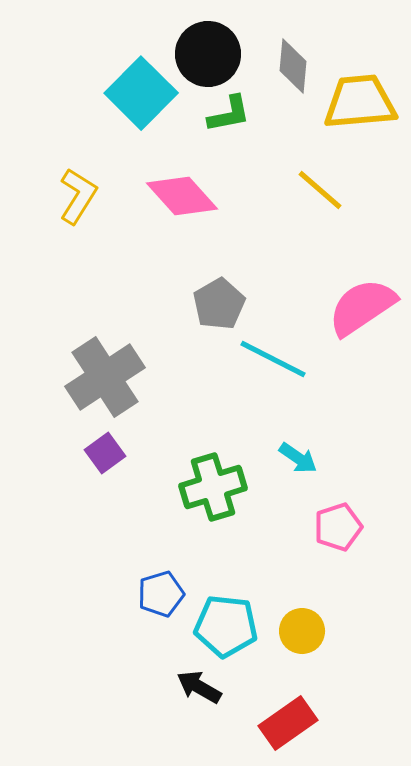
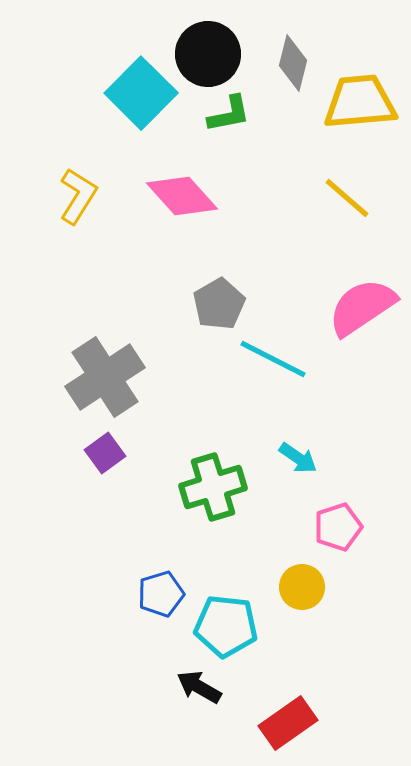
gray diamond: moved 3 px up; rotated 8 degrees clockwise
yellow line: moved 27 px right, 8 px down
yellow circle: moved 44 px up
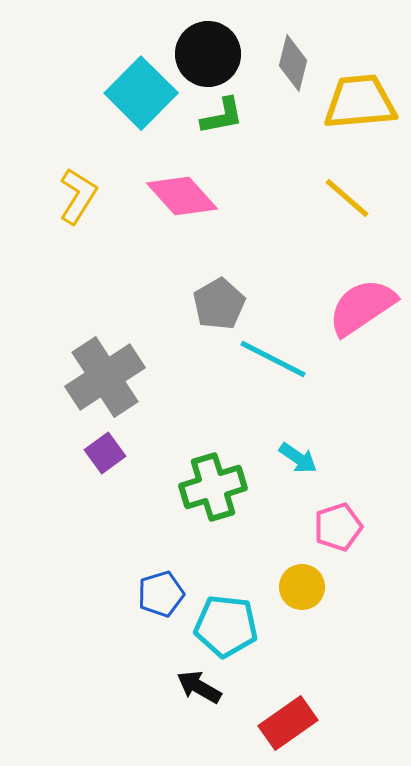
green L-shape: moved 7 px left, 2 px down
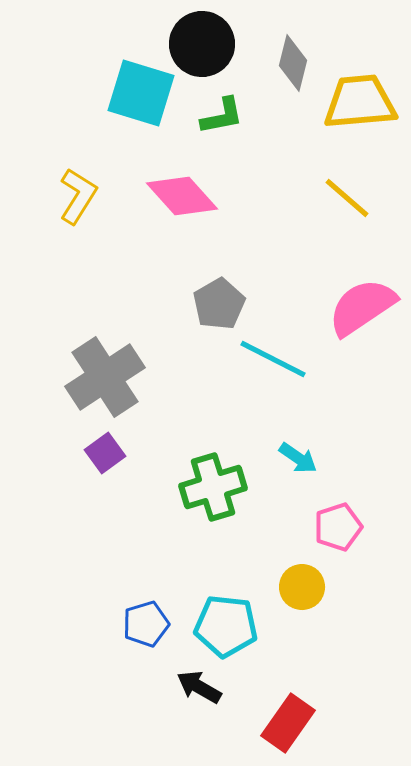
black circle: moved 6 px left, 10 px up
cyan square: rotated 28 degrees counterclockwise
blue pentagon: moved 15 px left, 30 px down
red rectangle: rotated 20 degrees counterclockwise
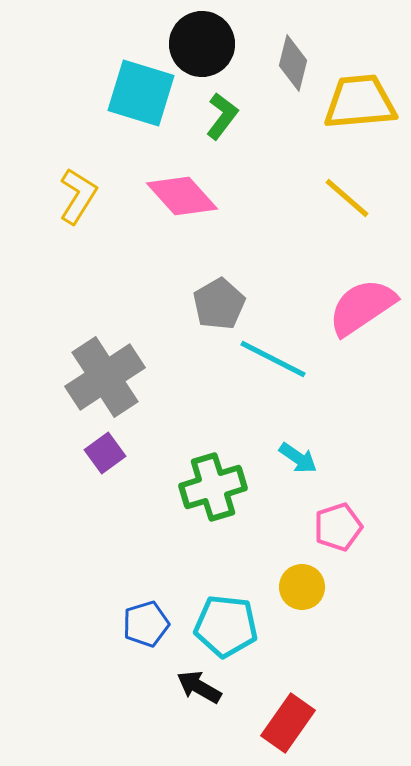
green L-shape: rotated 42 degrees counterclockwise
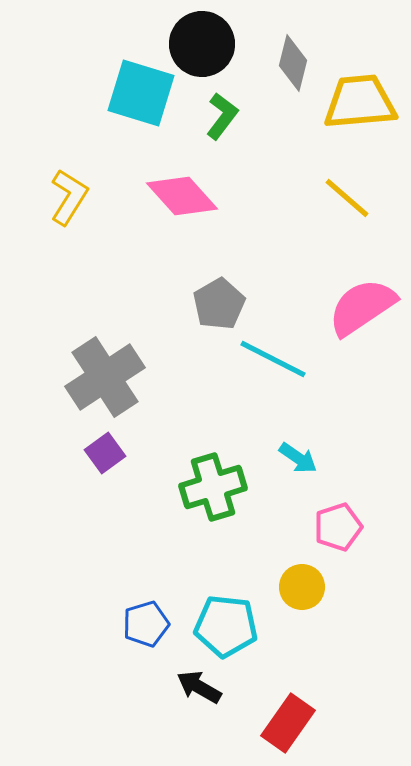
yellow L-shape: moved 9 px left, 1 px down
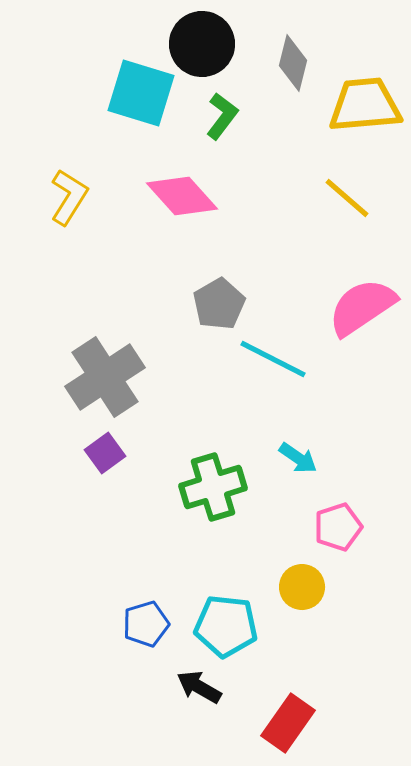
yellow trapezoid: moved 5 px right, 3 px down
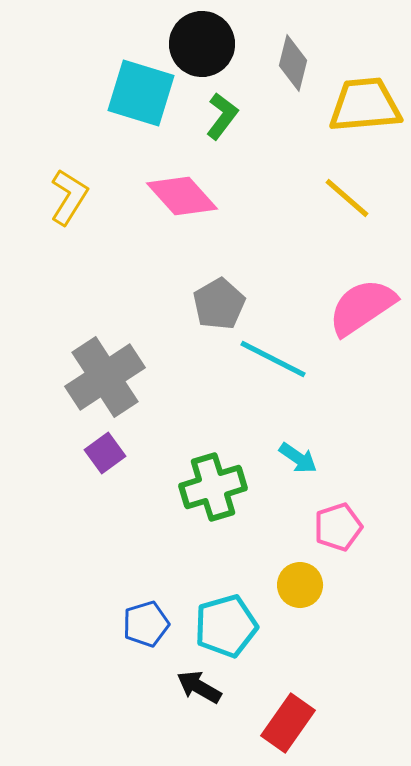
yellow circle: moved 2 px left, 2 px up
cyan pentagon: rotated 22 degrees counterclockwise
